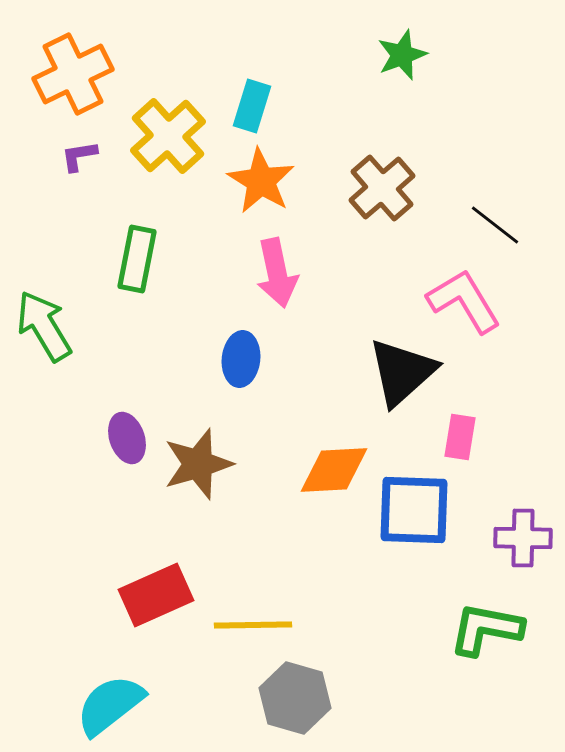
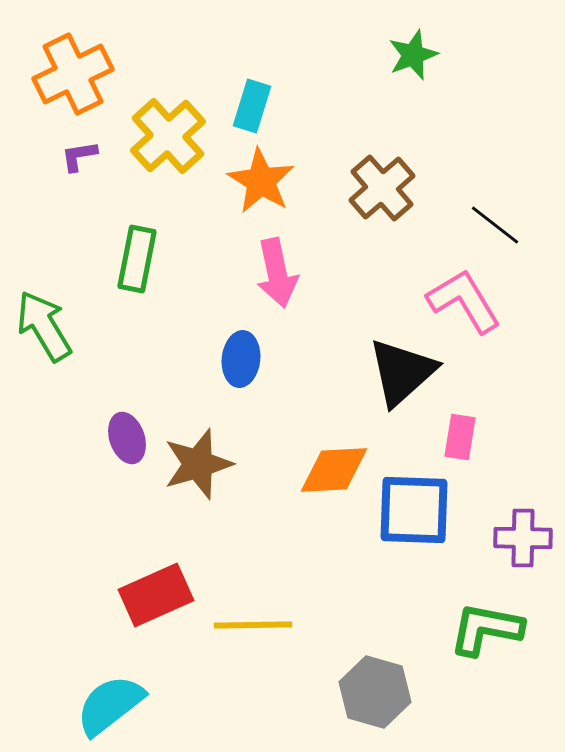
green star: moved 11 px right
gray hexagon: moved 80 px right, 6 px up
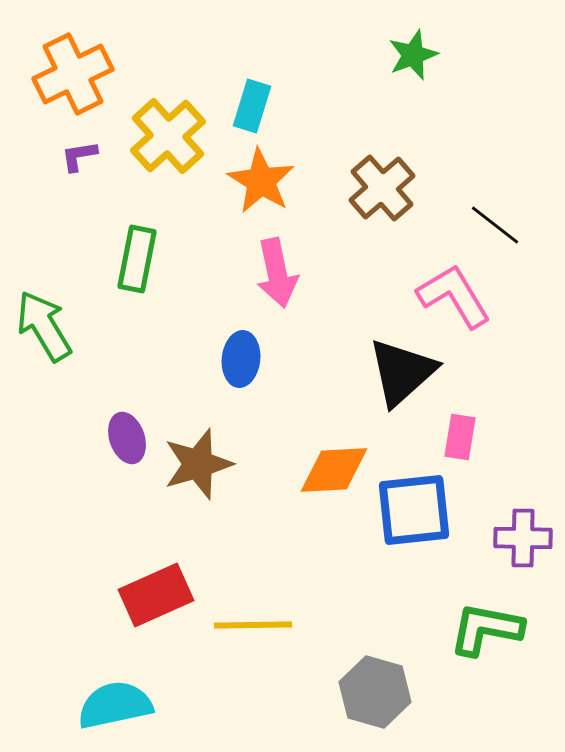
pink L-shape: moved 10 px left, 5 px up
blue square: rotated 8 degrees counterclockwise
cyan semicircle: moved 5 px right; rotated 26 degrees clockwise
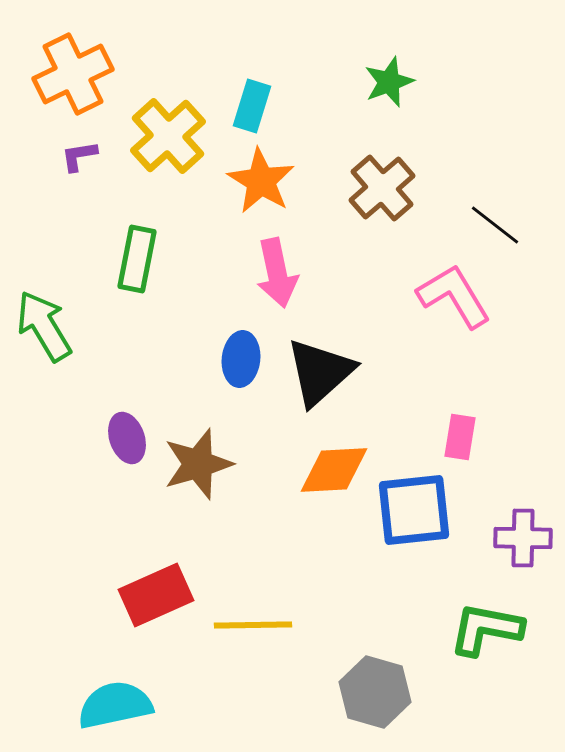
green star: moved 24 px left, 27 px down
black triangle: moved 82 px left
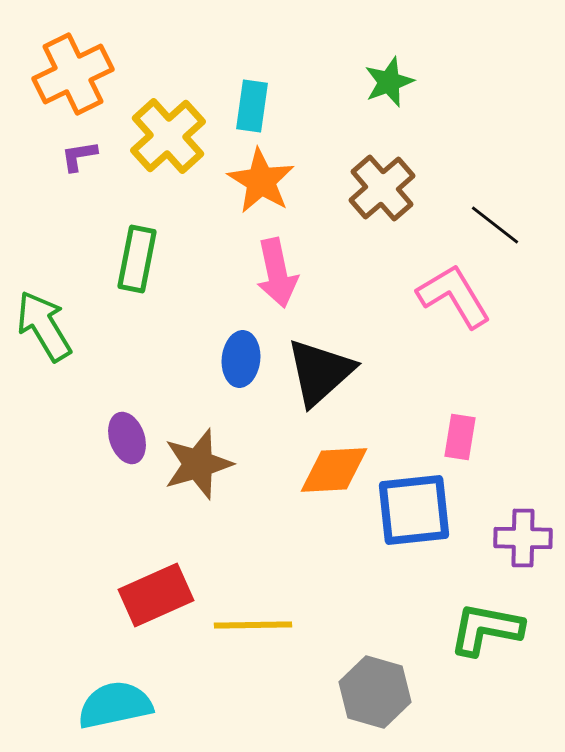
cyan rectangle: rotated 9 degrees counterclockwise
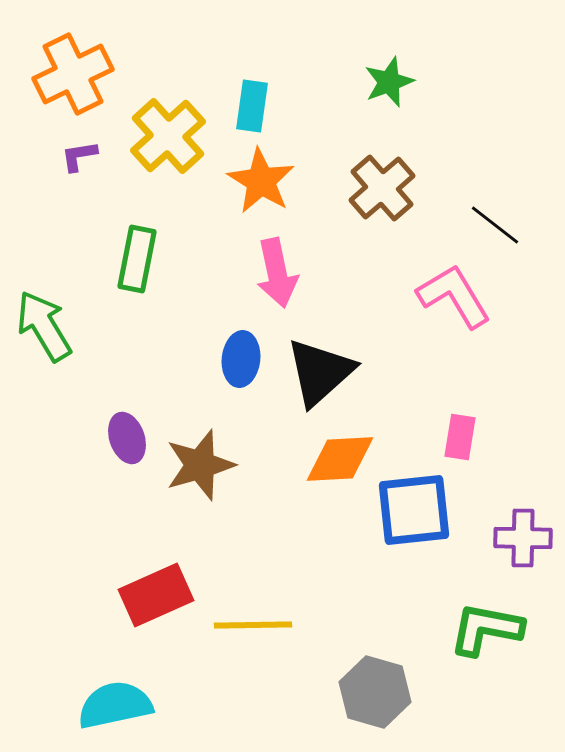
brown star: moved 2 px right, 1 px down
orange diamond: moved 6 px right, 11 px up
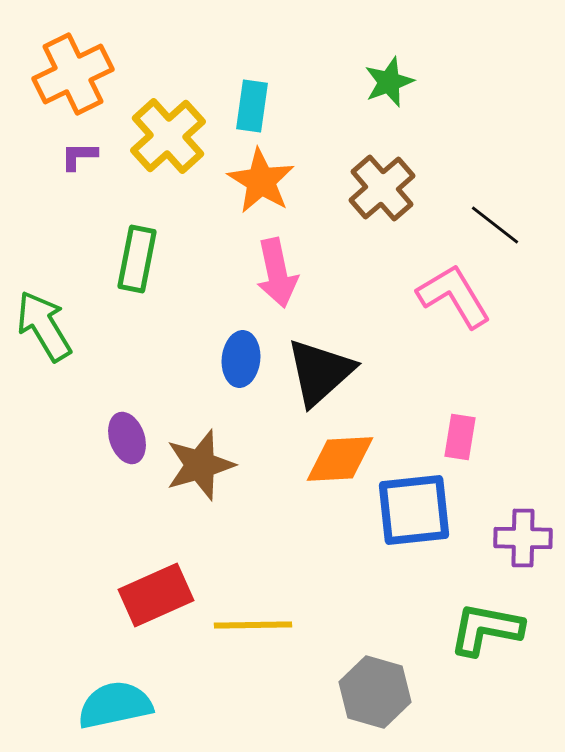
purple L-shape: rotated 9 degrees clockwise
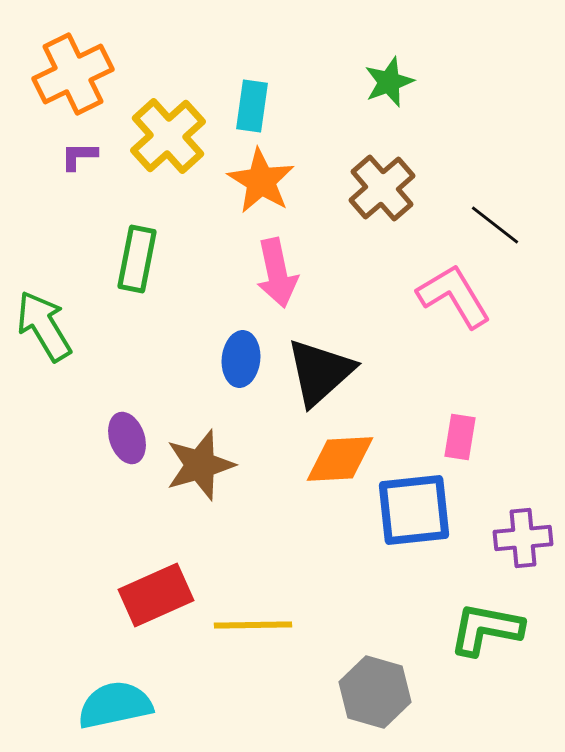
purple cross: rotated 6 degrees counterclockwise
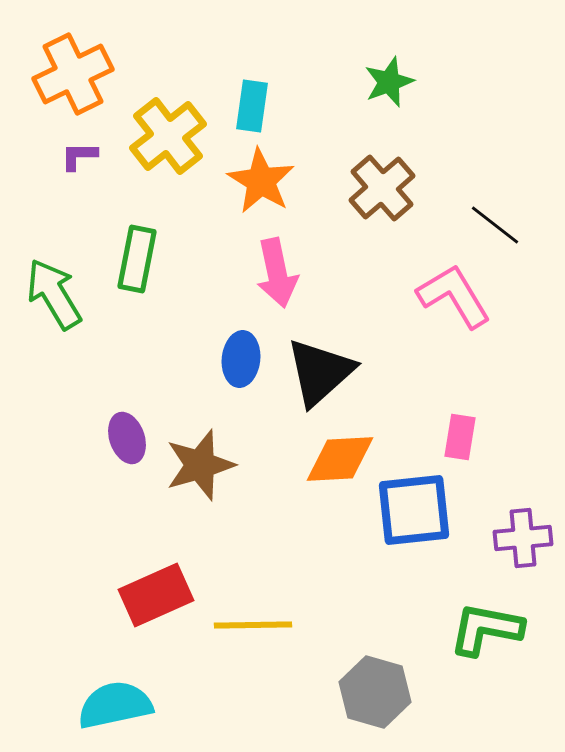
yellow cross: rotated 4 degrees clockwise
green arrow: moved 10 px right, 32 px up
